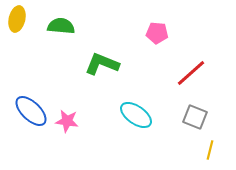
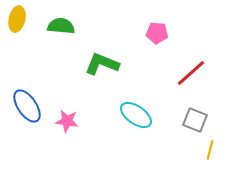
blue ellipse: moved 4 px left, 5 px up; rotated 12 degrees clockwise
gray square: moved 3 px down
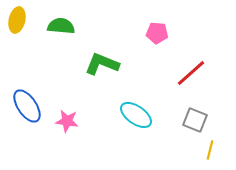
yellow ellipse: moved 1 px down
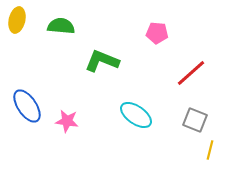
green L-shape: moved 3 px up
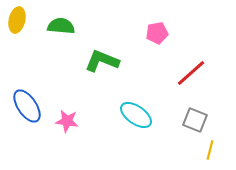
pink pentagon: rotated 15 degrees counterclockwise
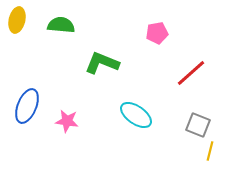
green semicircle: moved 1 px up
green L-shape: moved 2 px down
blue ellipse: rotated 56 degrees clockwise
gray square: moved 3 px right, 5 px down
yellow line: moved 1 px down
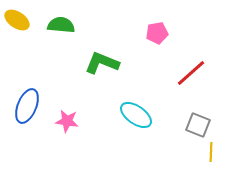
yellow ellipse: rotated 70 degrees counterclockwise
yellow line: moved 1 px right, 1 px down; rotated 12 degrees counterclockwise
